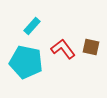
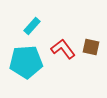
cyan pentagon: rotated 16 degrees counterclockwise
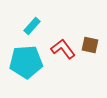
brown square: moved 1 px left, 2 px up
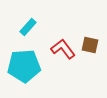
cyan rectangle: moved 4 px left, 1 px down
cyan pentagon: moved 2 px left, 4 px down
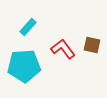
brown square: moved 2 px right
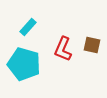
red L-shape: rotated 120 degrees counterclockwise
cyan pentagon: moved 2 px up; rotated 20 degrees clockwise
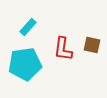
red L-shape: rotated 15 degrees counterclockwise
cyan pentagon: moved 1 px right; rotated 24 degrees counterclockwise
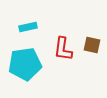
cyan rectangle: rotated 36 degrees clockwise
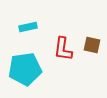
cyan pentagon: moved 5 px down
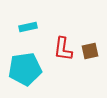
brown square: moved 2 px left, 6 px down; rotated 24 degrees counterclockwise
